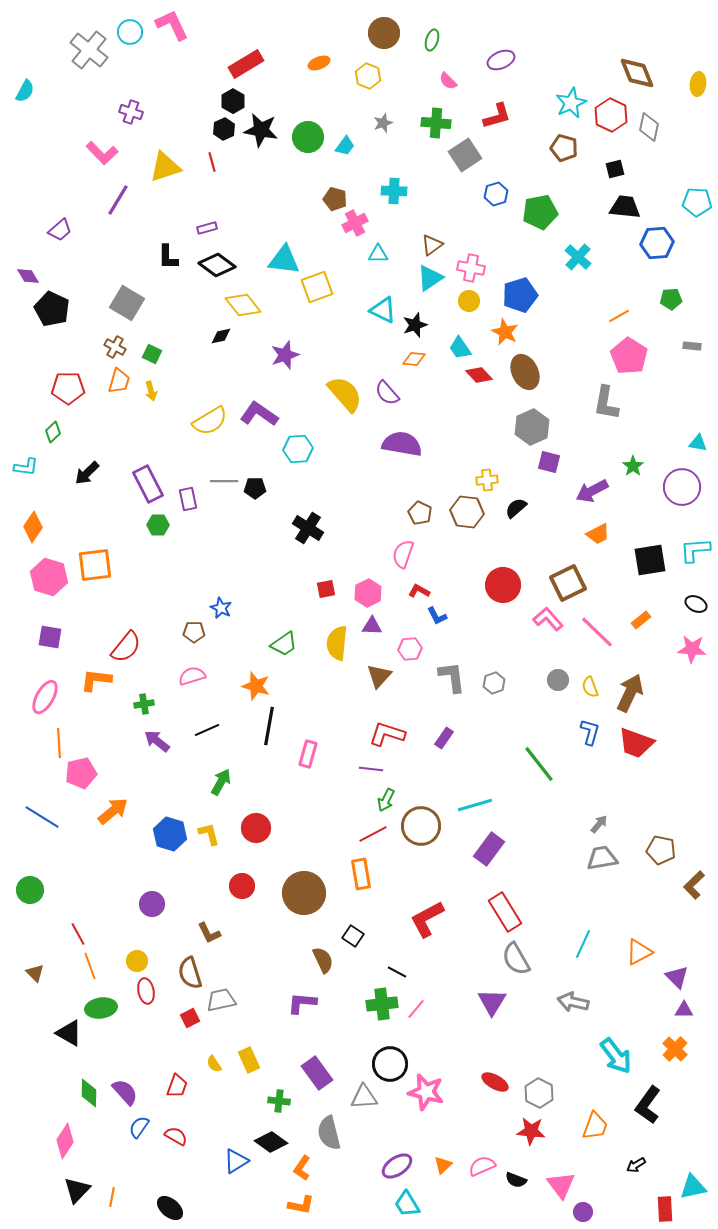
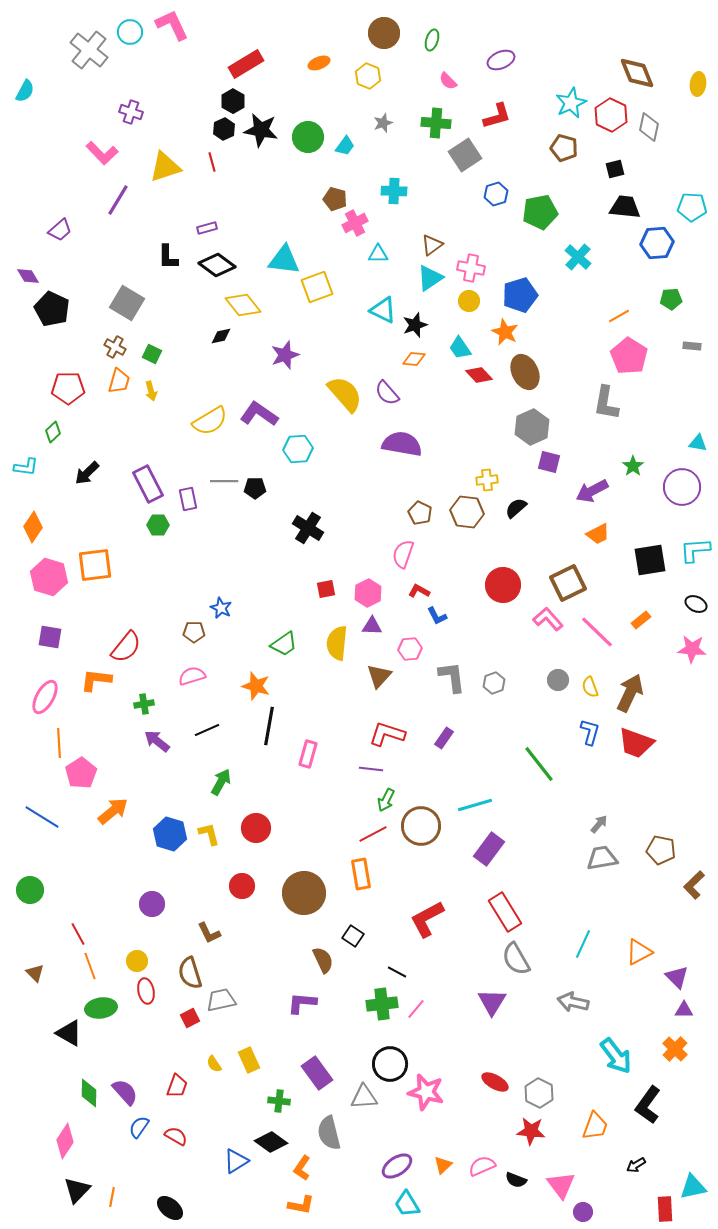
cyan pentagon at (697, 202): moved 5 px left, 5 px down
pink pentagon at (81, 773): rotated 20 degrees counterclockwise
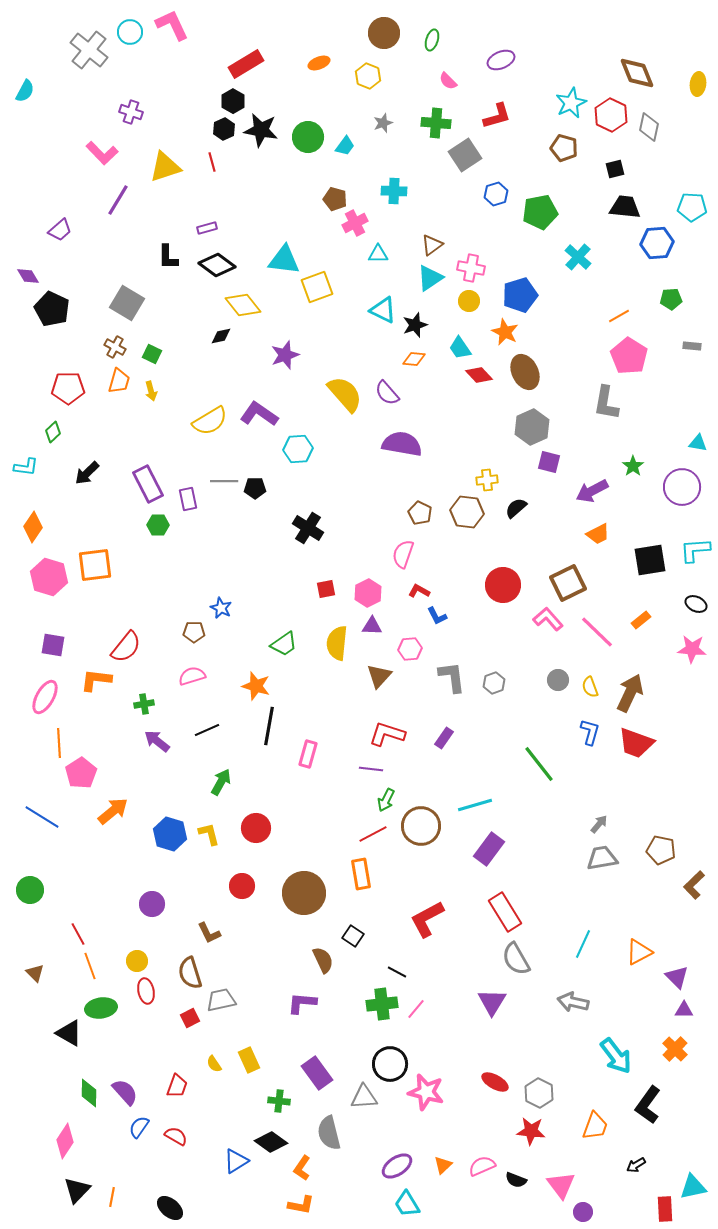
purple square at (50, 637): moved 3 px right, 8 px down
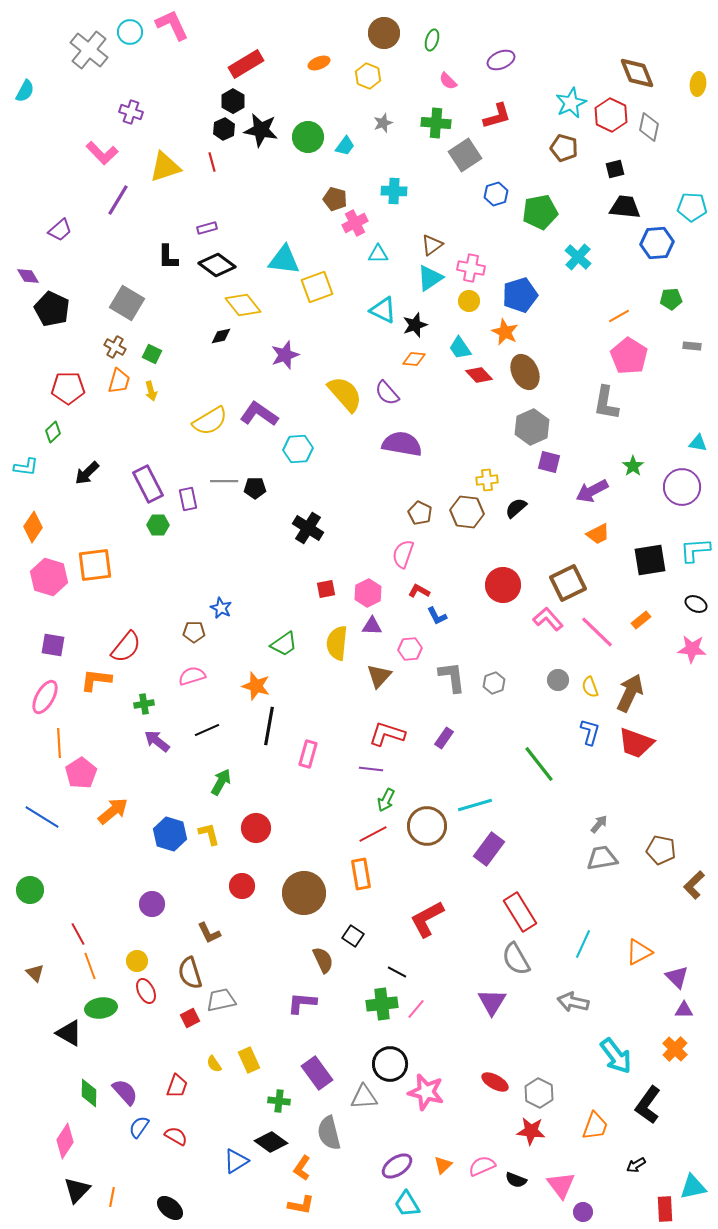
brown circle at (421, 826): moved 6 px right
red rectangle at (505, 912): moved 15 px right
red ellipse at (146, 991): rotated 15 degrees counterclockwise
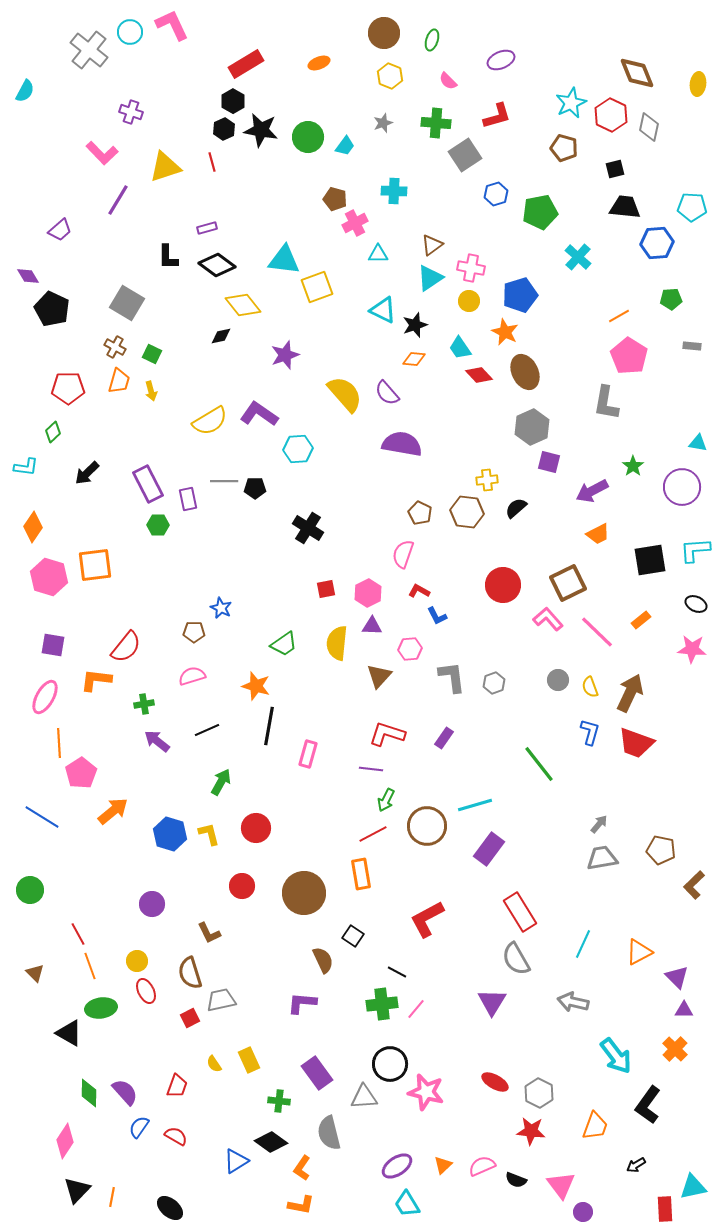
yellow hexagon at (368, 76): moved 22 px right
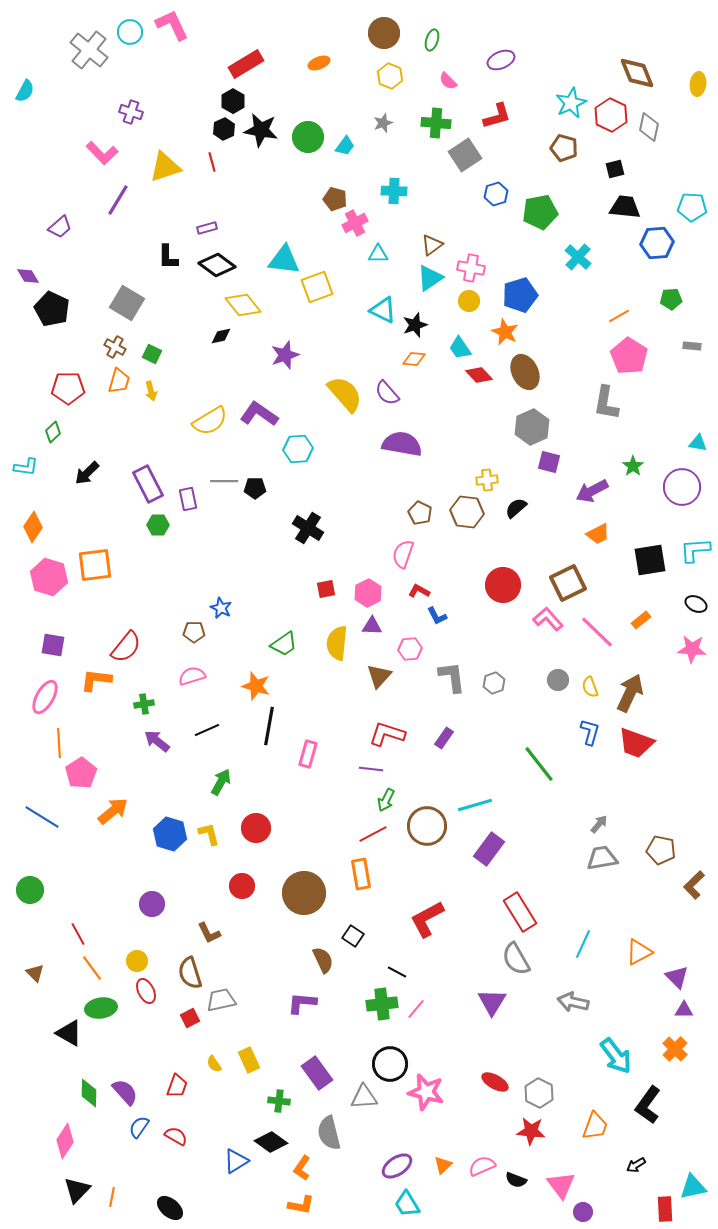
purple trapezoid at (60, 230): moved 3 px up
orange line at (90, 966): moved 2 px right, 2 px down; rotated 16 degrees counterclockwise
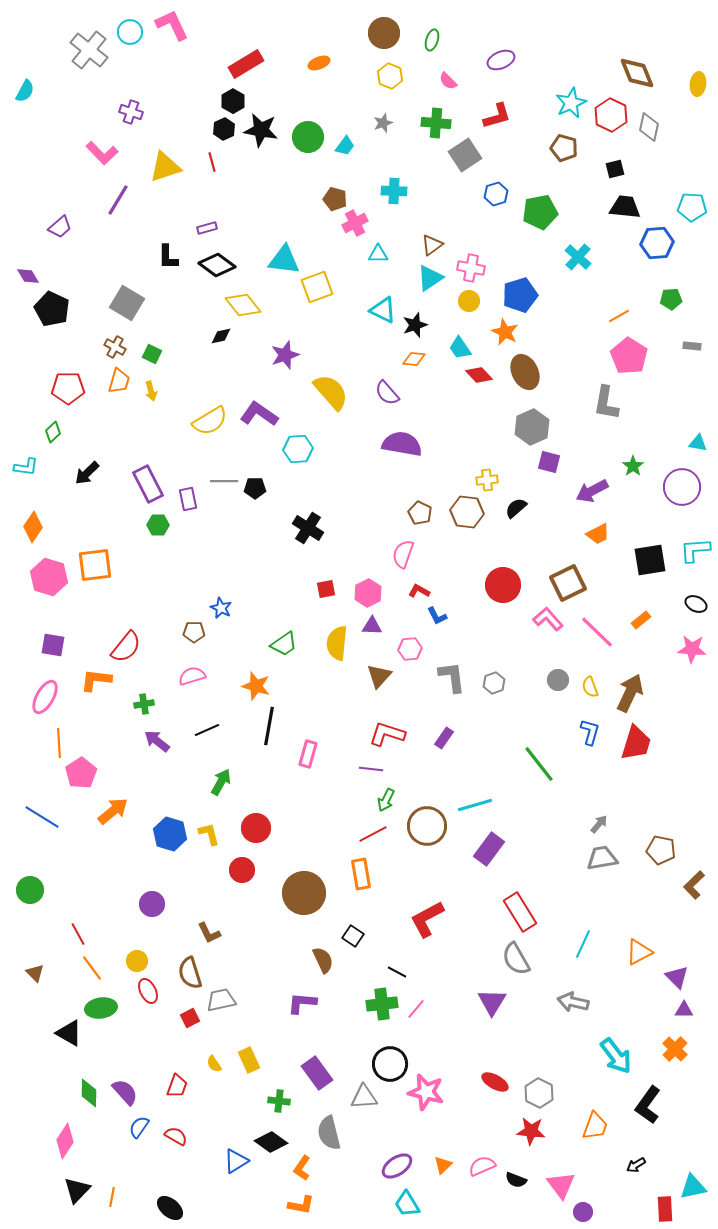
yellow semicircle at (345, 394): moved 14 px left, 2 px up
red trapezoid at (636, 743): rotated 93 degrees counterclockwise
red circle at (242, 886): moved 16 px up
red ellipse at (146, 991): moved 2 px right
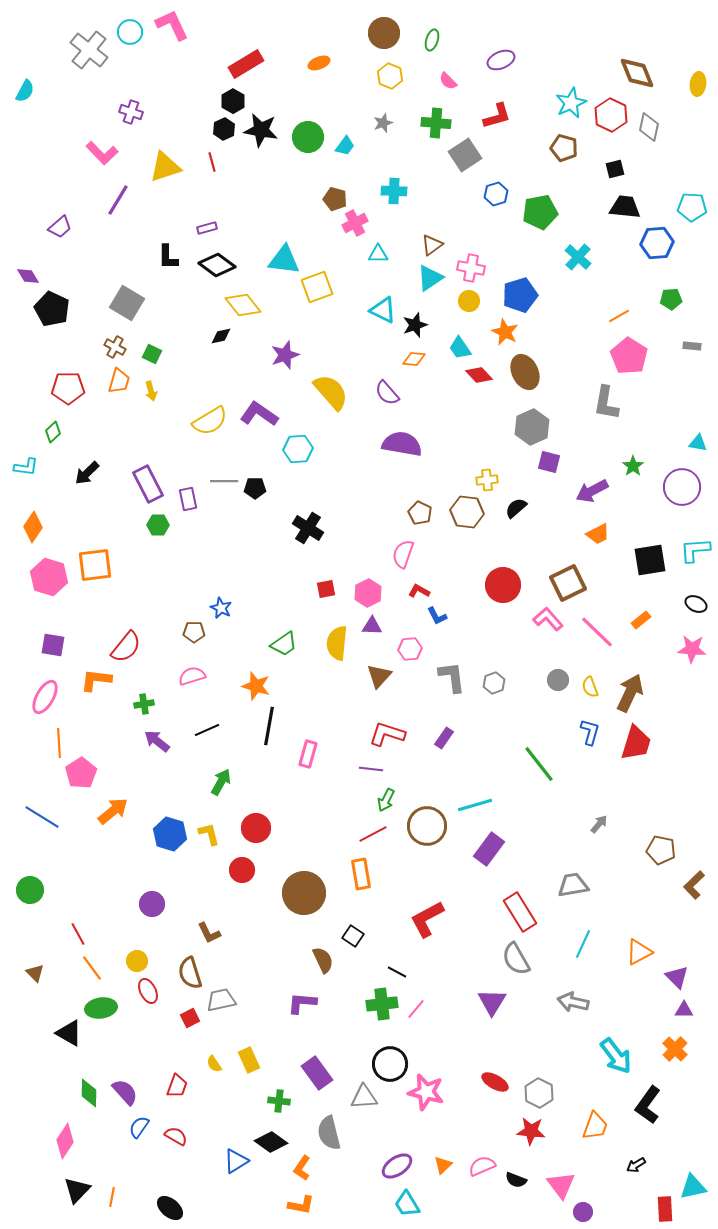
gray trapezoid at (602, 858): moved 29 px left, 27 px down
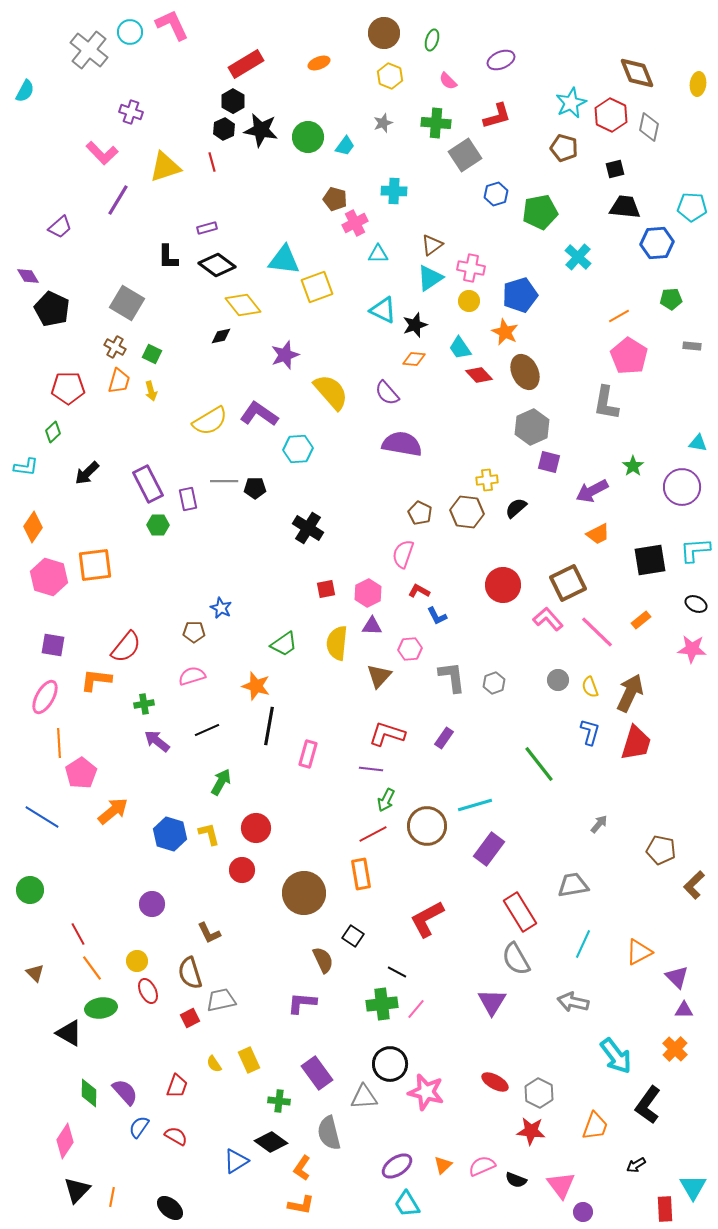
cyan triangle at (693, 1187): rotated 48 degrees counterclockwise
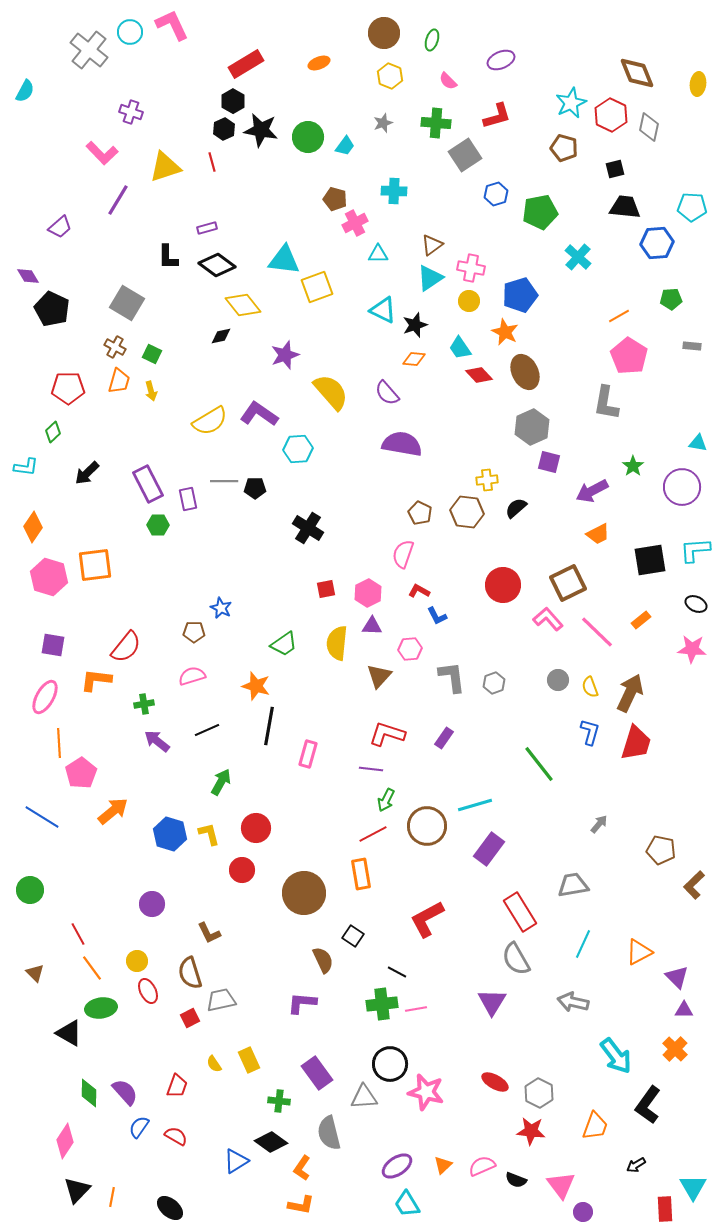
pink line at (416, 1009): rotated 40 degrees clockwise
